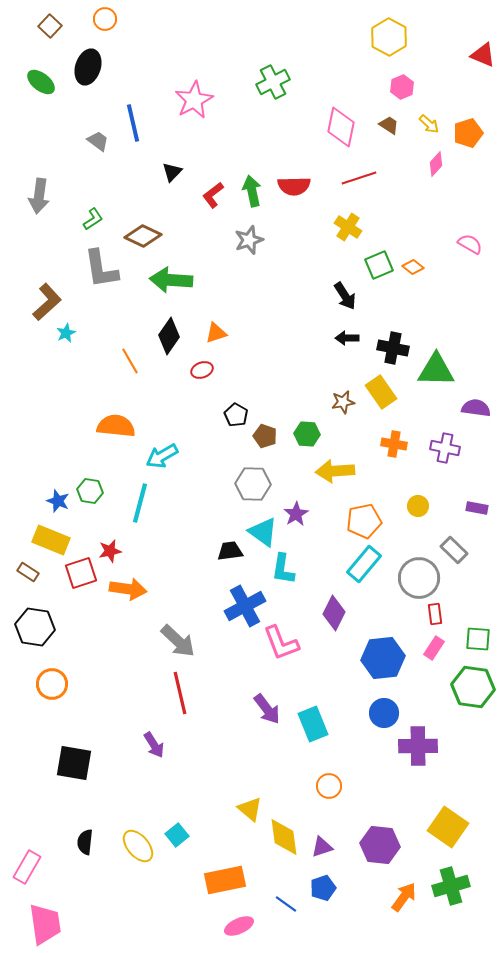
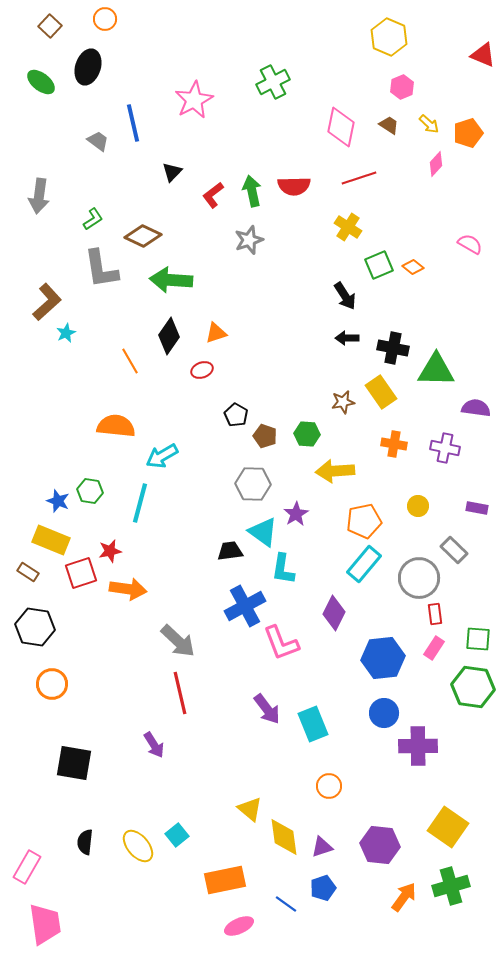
yellow hexagon at (389, 37): rotated 6 degrees counterclockwise
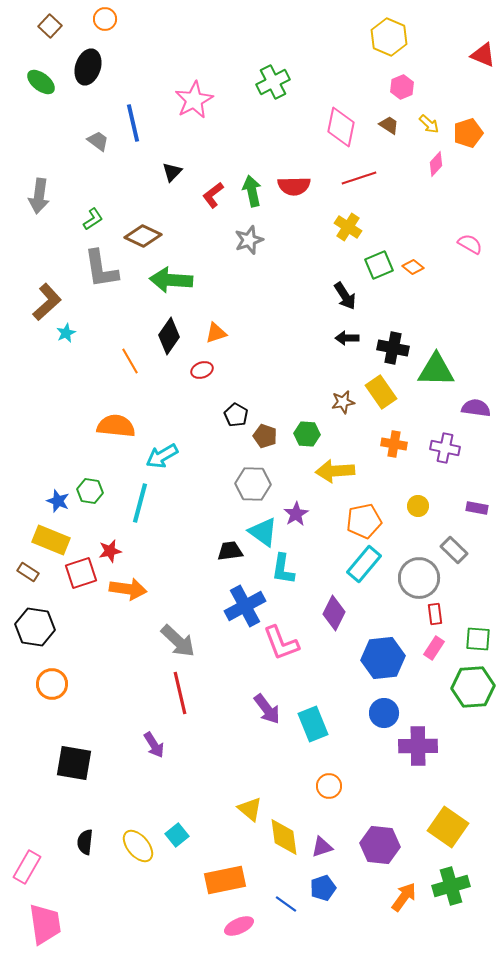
green hexagon at (473, 687): rotated 12 degrees counterclockwise
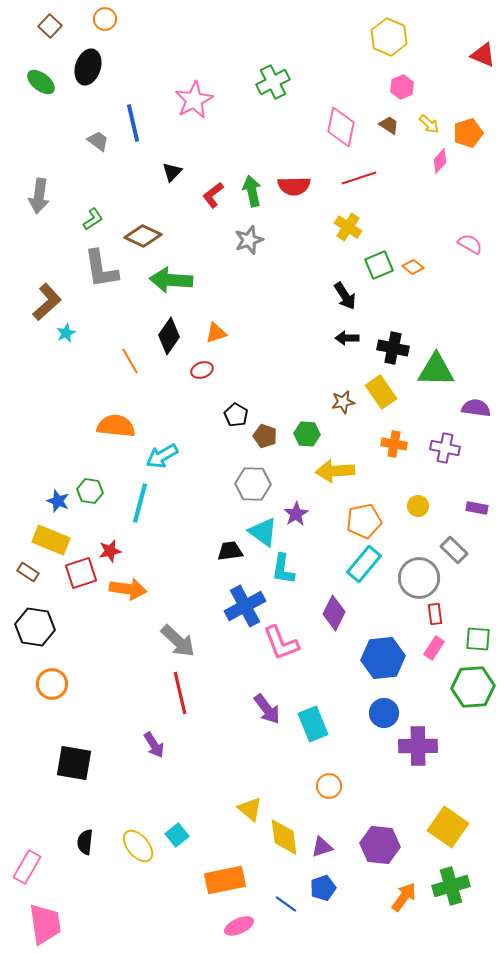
pink diamond at (436, 164): moved 4 px right, 3 px up
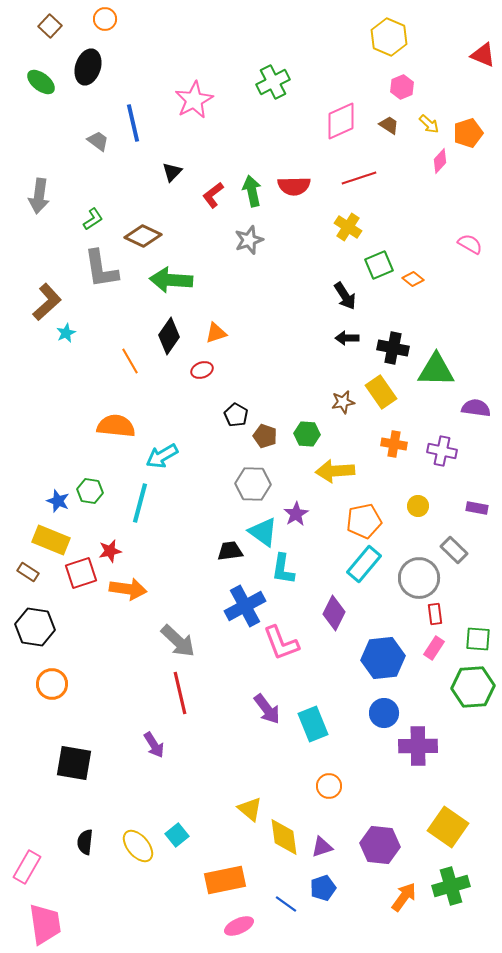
pink diamond at (341, 127): moved 6 px up; rotated 54 degrees clockwise
orange diamond at (413, 267): moved 12 px down
purple cross at (445, 448): moved 3 px left, 3 px down
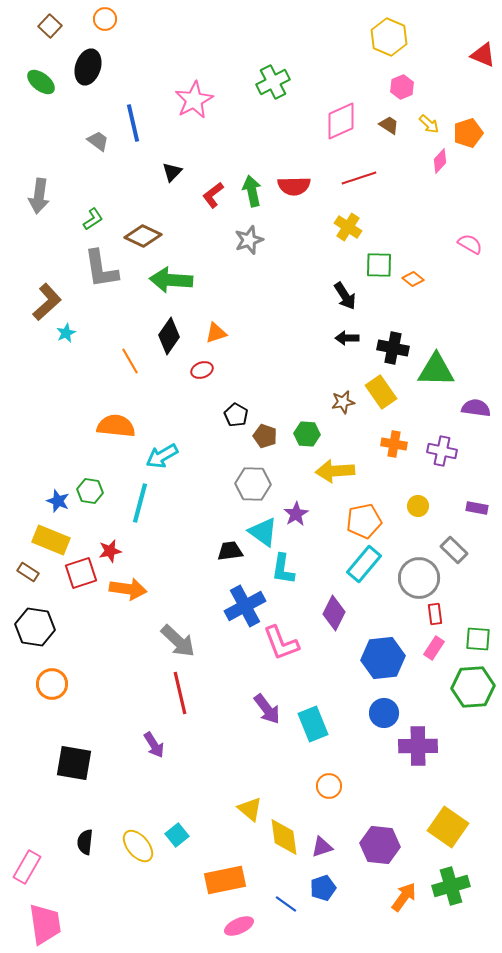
green square at (379, 265): rotated 24 degrees clockwise
